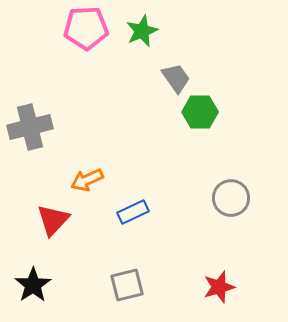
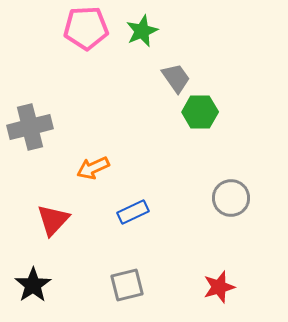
orange arrow: moved 6 px right, 12 px up
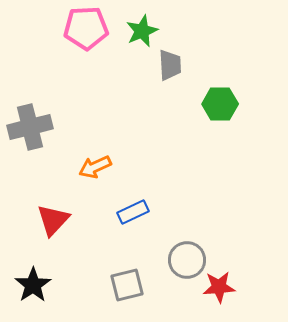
gray trapezoid: moved 6 px left, 13 px up; rotated 32 degrees clockwise
green hexagon: moved 20 px right, 8 px up
orange arrow: moved 2 px right, 1 px up
gray circle: moved 44 px left, 62 px down
red star: rotated 12 degrees clockwise
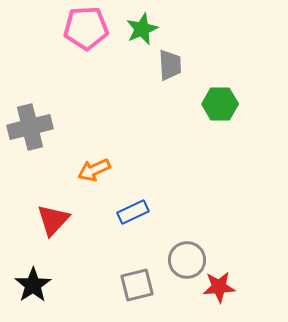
green star: moved 2 px up
orange arrow: moved 1 px left, 3 px down
gray square: moved 10 px right
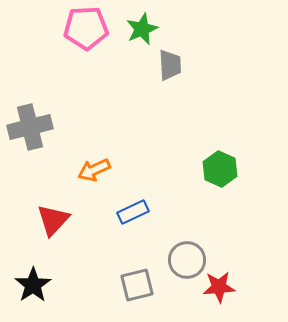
green hexagon: moved 65 px down; rotated 24 degrees clockwise
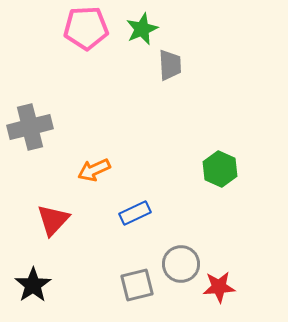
blue rectangle: moved 2 px right, 1 px down
gray circle: moved 6 px left, 4 px down
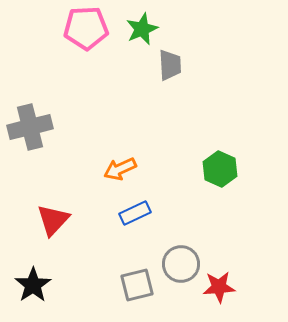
orange arrow: moved 26 px right, 1 px up
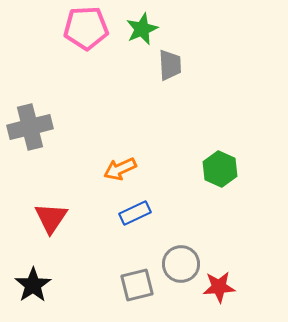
red triangle: moved 2 px left, 2 px up; rotated 9 degrees counterclockwise
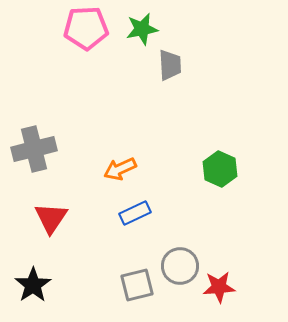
green star: rotated 12 degrees clockwise
gray cross: moved 4 px right, 22 px down
gray circle: moved 1 px left, 2 px down
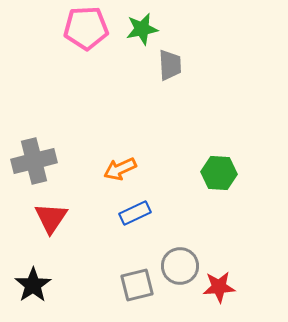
gray cross: moved 12 px down
green hexagon: moved 1 px left, 4 px down; rotated 20 degrees counterclockwise
